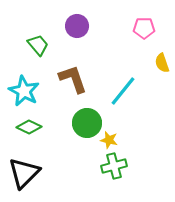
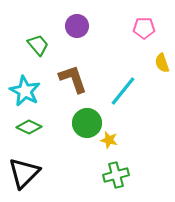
cyan star: moved 1 px right
green cross: moved 2 px right, 9 px down
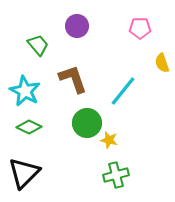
pink pentagon: moved 4 px left
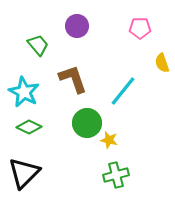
cyan star: moved 1 px left, 1 px down
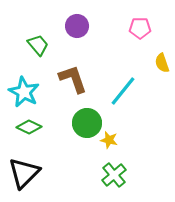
green cross: moved 2 px left; rotated 25 degrees counterclockwise
